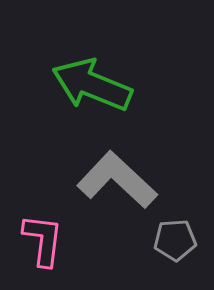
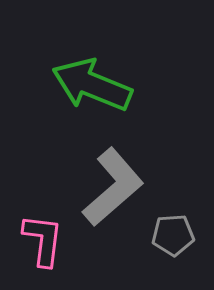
gray L-shape: moved 4 px left, 7 px down; rotated 96 degrees clockwise
gray pentagon: moved 2 px left, 5 px up
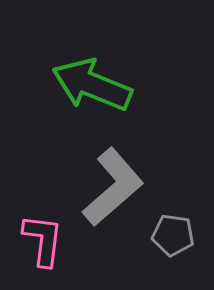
gray pentagon: rotated 12 degrees clockwise
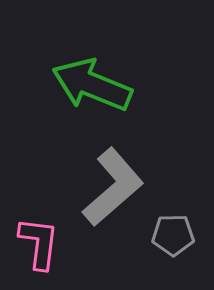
gray pentagon: rotated 9 degrees counterclockwise
pink L-shape: moved 4 px left, 3 px down
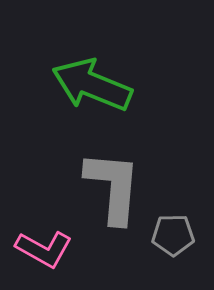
gray L-shape: rotated 44 degrees counterclockwise
pink L-shape: moved 5 px right, 6 px down; rotated 112 degrees clockwise
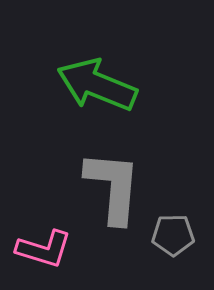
green arrow: moved 5 px right
pink L-shape: rotated 12 degrees counterclockwise
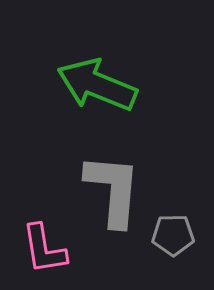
gray L-shape: moved 3 px down
pink L-shape: rotated 64 degrees clockwise
